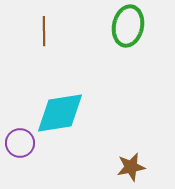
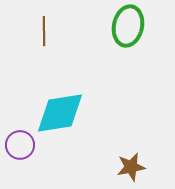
purple circle: moved 2 px down
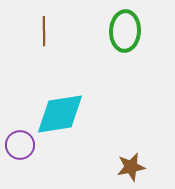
green ellipse: moved 3 px left, 5 px down; rotated 9 degrees counterclockwise
cyan diamond: moved 1 px down
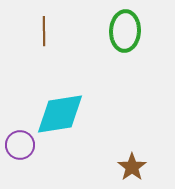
brown star: moved 1 px right; rotated 24 degrees counterclockwise
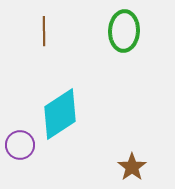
green ellipse: moved 1 px left
cyan diamond: rotated 24 degrees counterclockwise
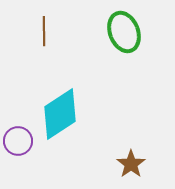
green ellipse: moved 1 px down; rotated 24 degrees counterclockwise
purple circle: moved 2 px left, 4 px up
brown star: moved 1 px left, 3 px up
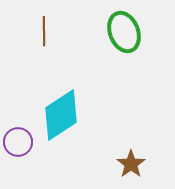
cyan diamond: moved 1 px right, 1 px down
purple circle: moved 1 px down
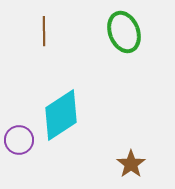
purple circle: moved 1 px right, 2 px up
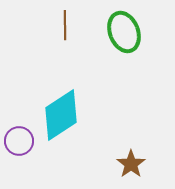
brown line: moved 21 px right, 6 px up
purple circle: moved 1 px down
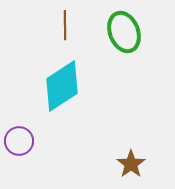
cyan diamond: moved 1 px right, 29 px up
